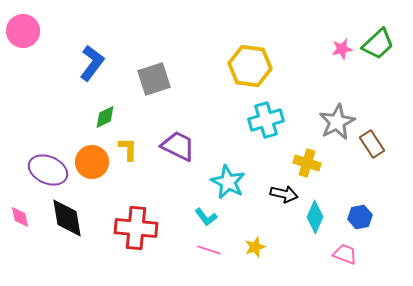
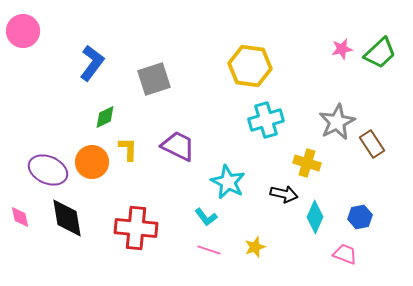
green trapezoid: moved 2 px right, 9 px down
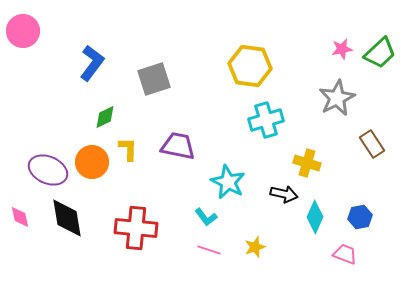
gray star: moved 24 px up
purple trapezoid: rotated 15 degrees counterclockwise
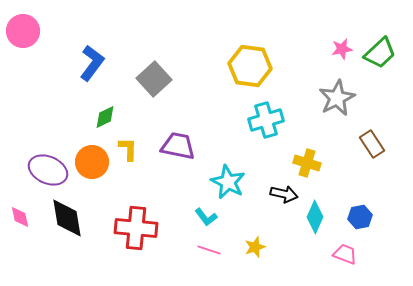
gray square: rotated 24 degrees counterclockwise
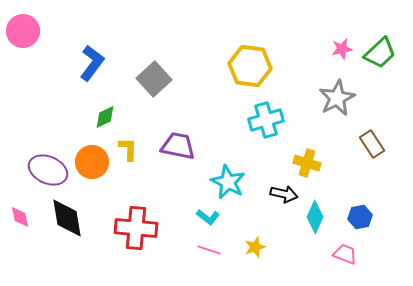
cyan L-shape: moved 2 px right; rotated 15 degrees counterclockwise
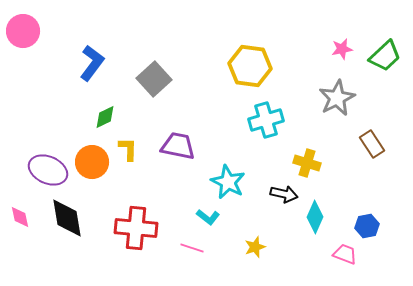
green trapezoid: moved 5 px right, 3 px down
blue hexagon: moved 7 px right, 9 px down
pink line: moved 17 px left, 2 px up
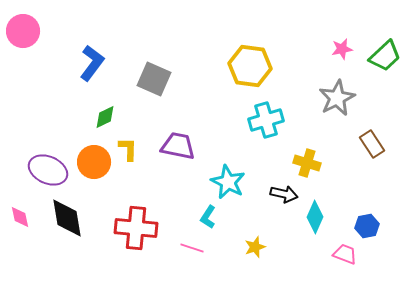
gray square: rotated 24 degrees counterclockwise
orange circle: moved 2 px right
cyan L-shape: rotated 85 degrees clockwise
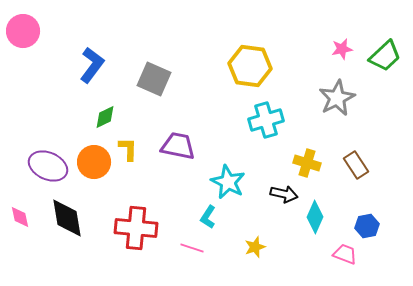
blue L-shape: moved 2 px down
brown rectangle: moved 16 px left, 21 px down
purple ellipse: moved 4 px up
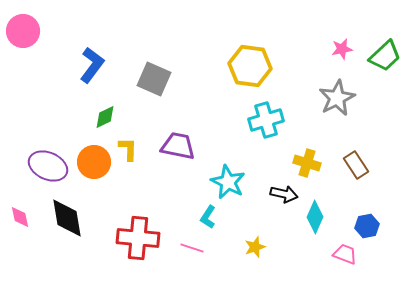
red cross: moved 2 px right, 10 px down
